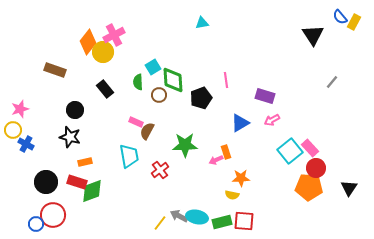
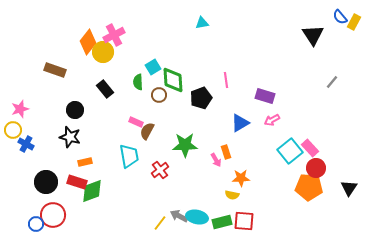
pink arrow at (216, 160): rotated 96 degrees counterclockwise
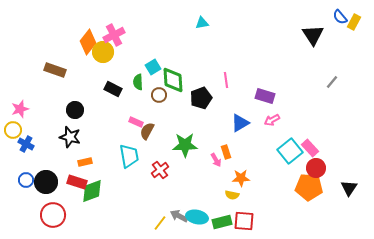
black rectangle at (105, 89): moved 8 px right; rotated 24 degrees counterclockwise
blue circle at (36, 224): moved 10 px left, 44 px up
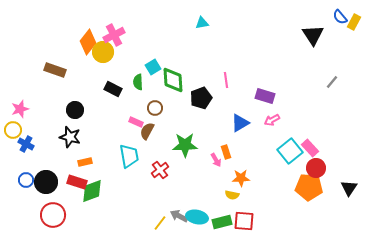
brown circle at (159, 95): moved 4 px left, 13 px down
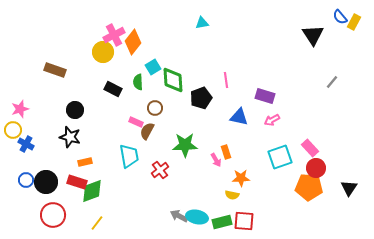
orange diamond at (88, 42): moved 45 px right
blue triangle at (240, 123): moved 1 px left, 6 px up; rotated 42 degrees clockwise
cyan square at (290, 151): moved 10 px left, 6 px down; rotated 20 degrees clockwise
yellow line at (160, 223): moved 63 px left
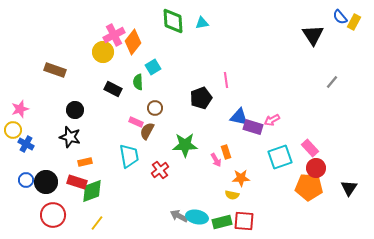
green diamond at (173, 80): moved 59 px up
purple rectangle at (265, 96): moved 12 px left, 31 px down
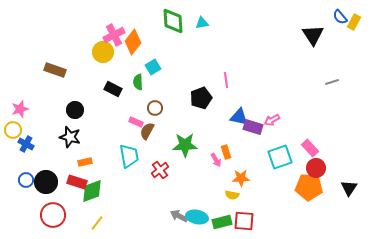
gray line at (332, 82): rotated 32 degrees clockwise
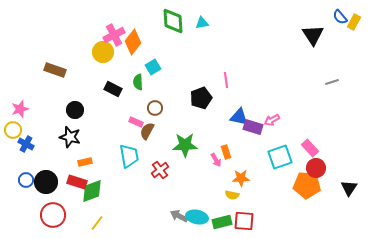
orange pentagon at (309, 187): moved 2 px left, 2 px up
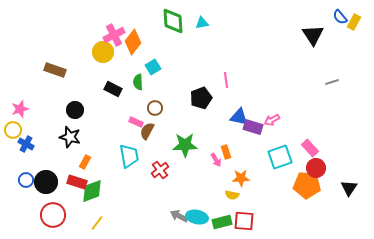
orange rectangle at (85, 162): rotated 48 degrees counterclockwise
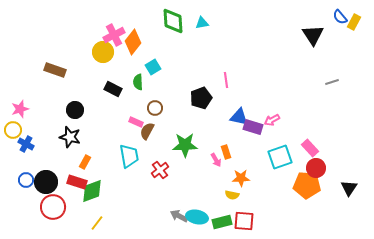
red circle at (53, 215): moved 8 px up
